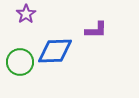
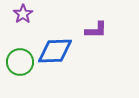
purple star: moved 3 px left
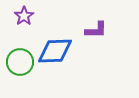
purple star: moved 1 px right, 2 px down
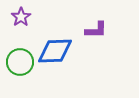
purple star: moved 3 px left, 1 px down
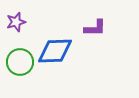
purple star: moved 5 px left, 5 px down; rotated 18 degrees clockwise
purple L-shape: moved 1 px left, 2 px up
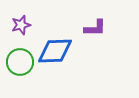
purple star: moved 5 px right, 3 px down
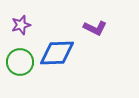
purple L-shape: rotated 25 degrees clockwise
blue diamond: moved 2 px right, 2 px down
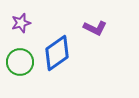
purple star: moved 2 px up
blue diamond: rotated 33 degrees counterclockwise
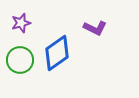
green circle: moved 2 px up
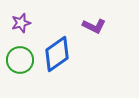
purple L-shape: moved 1 px left, 2 px up
blue diamond: moved 1 px down
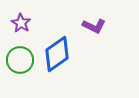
purple star: rotated 24 degrees counterclockwise
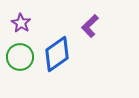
purple L-shape: moved 4 px left; rotated 110 degrees clockwise
green circle: moved 3 px up
